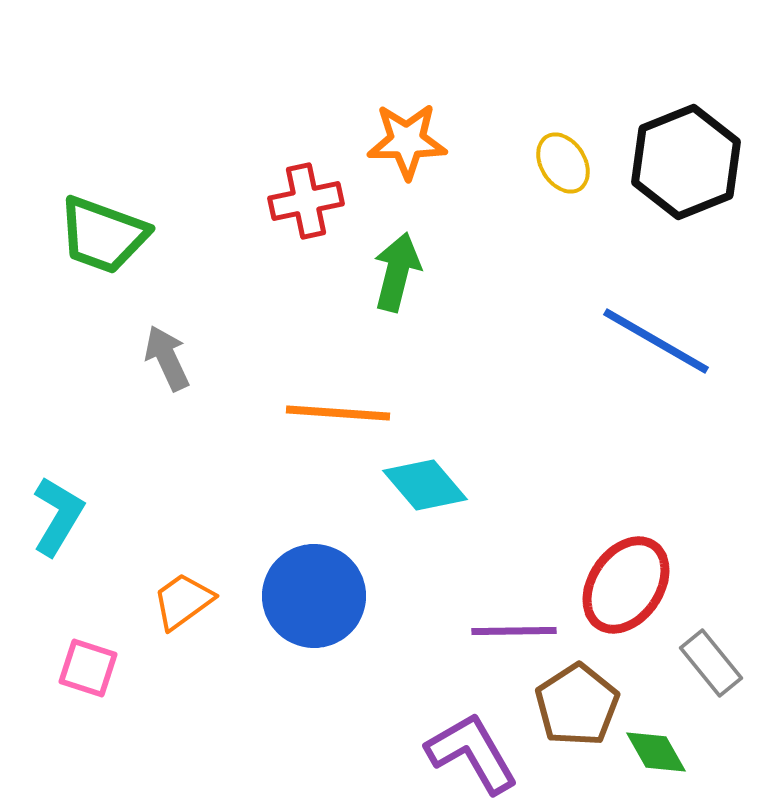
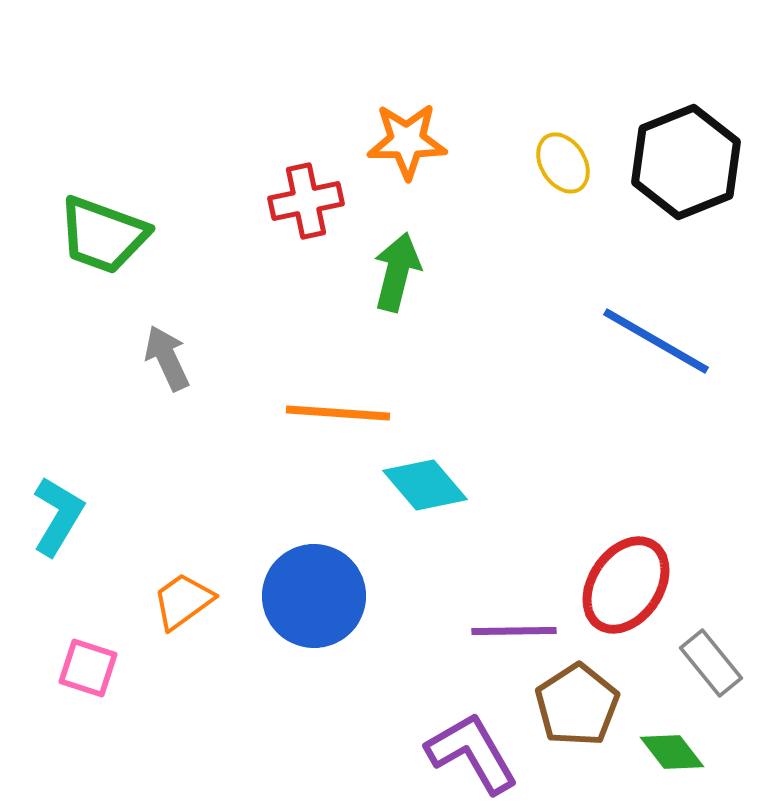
green diamond: moved 16 px right; rotated 8 degrees counterclockwise
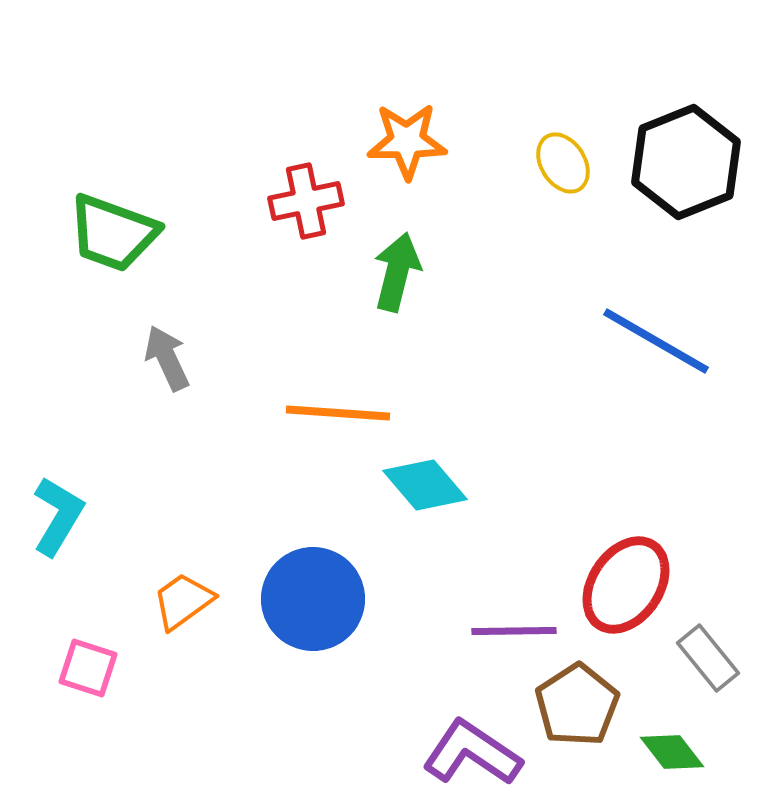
green trapezoid: moved 10 px right, 2 px up
blue circle: moved 1 px left, 3 px down
gray rectangle: moved 3 px left, 5 px up
purple L-shape: rotated 26 degrees counterclockwise
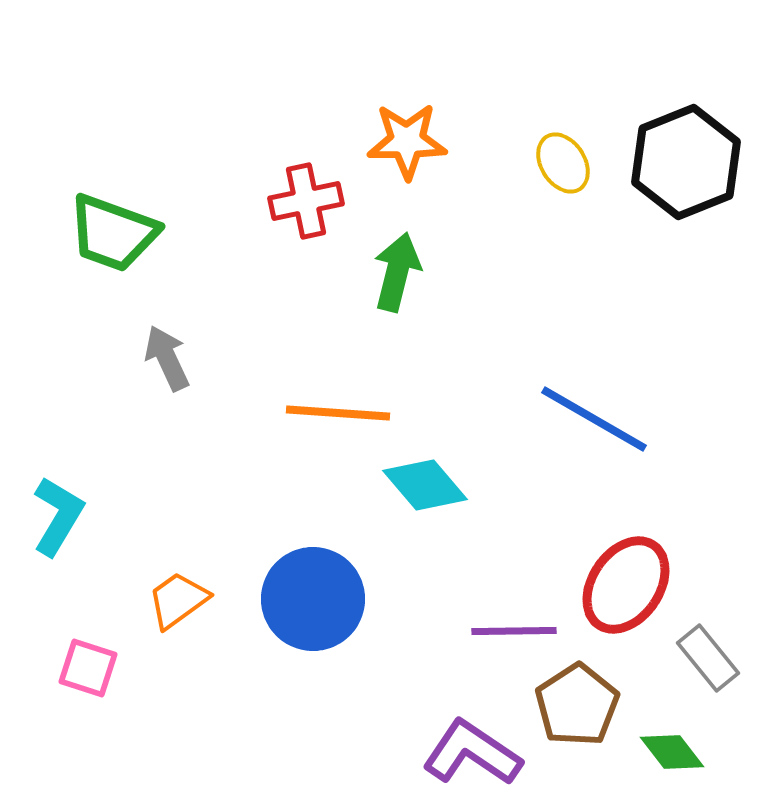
blue line: moved 62 px left, 78 px down
orange trapezoid: moved 5 px left, 1 px up
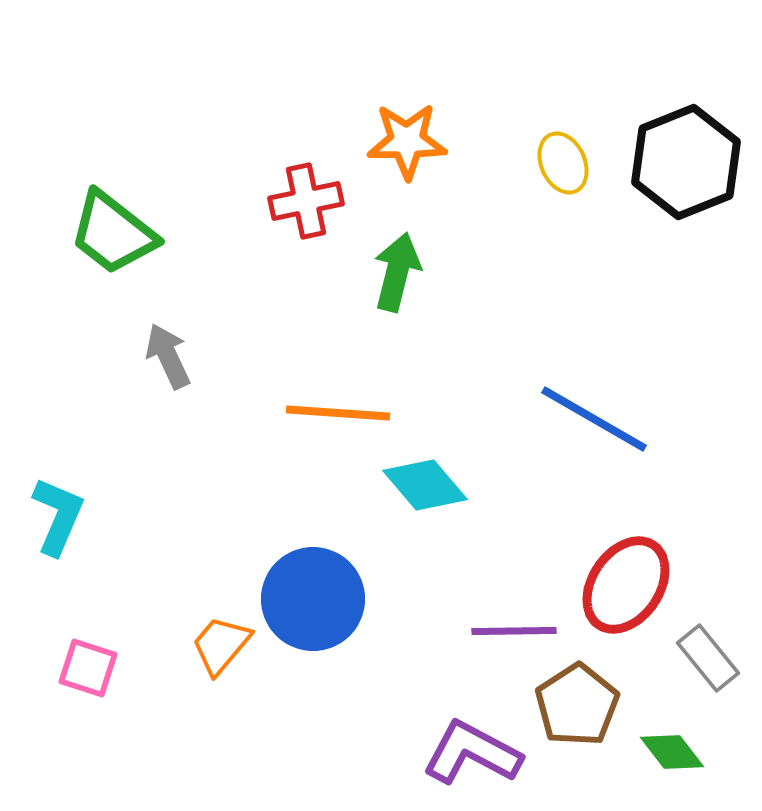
yellow ellipse: rotated 8 degrees clockwise
green trapezoid: rotated 18 degrees clockwise
gray arrow: moved 1 px right, 2 px up
cyan L-shape: rotated 8 degrees counterclockwise
orange trapezoid: moved 43 px right, 45 px down; rotated 14 degrees counterclockwise
purple L-shape: rotated 6 degrees counterclockwise
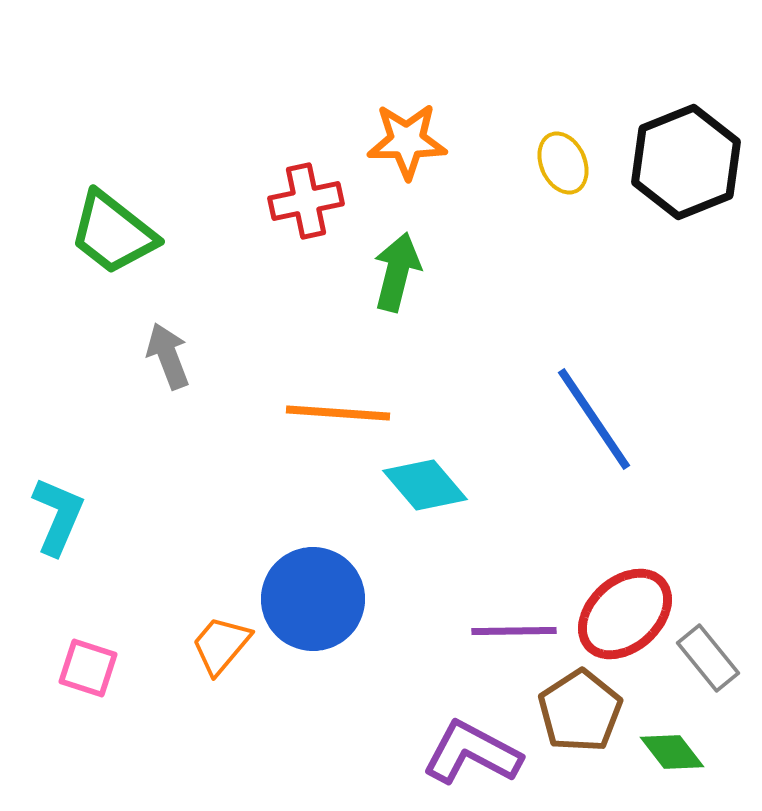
gray arrow: rotated 4 degrees clockwise
blue line: rotated 26 degrees clockwise
red ellipse: moved 1 px left, 29 px down; rotated 14 degrees clockwise
brown pentagon: moved 3 px right, 6 px down
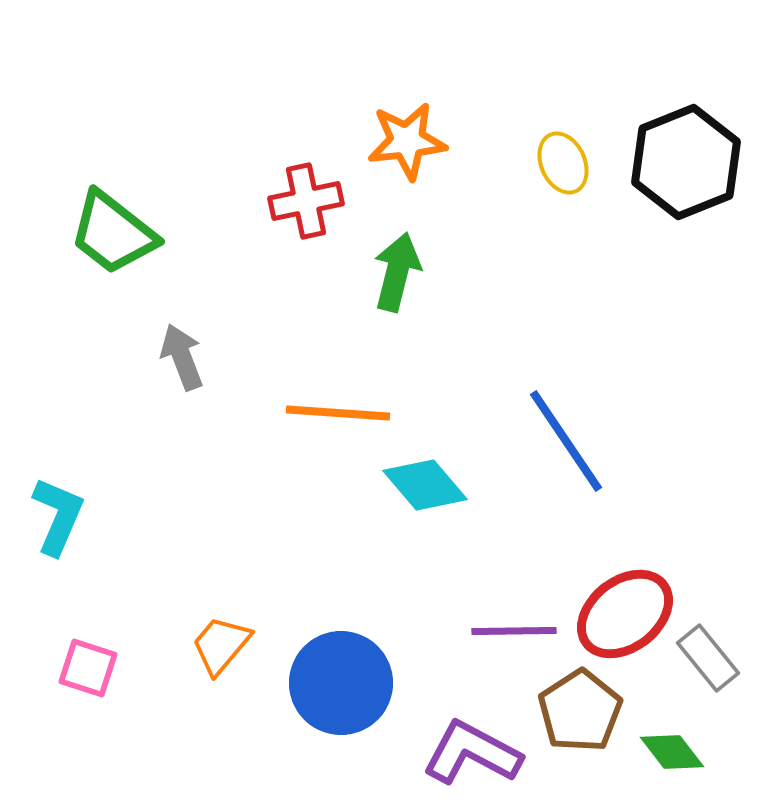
orange star: rotated 6 degrees counterclockwise
gray arrow: moved 14 px right, 1 px down
blue line: moved 28 px left, 22 px down
blue circle: moved 28 px right, 84 px down
red ellipse: rotated 4 degrees clockwise
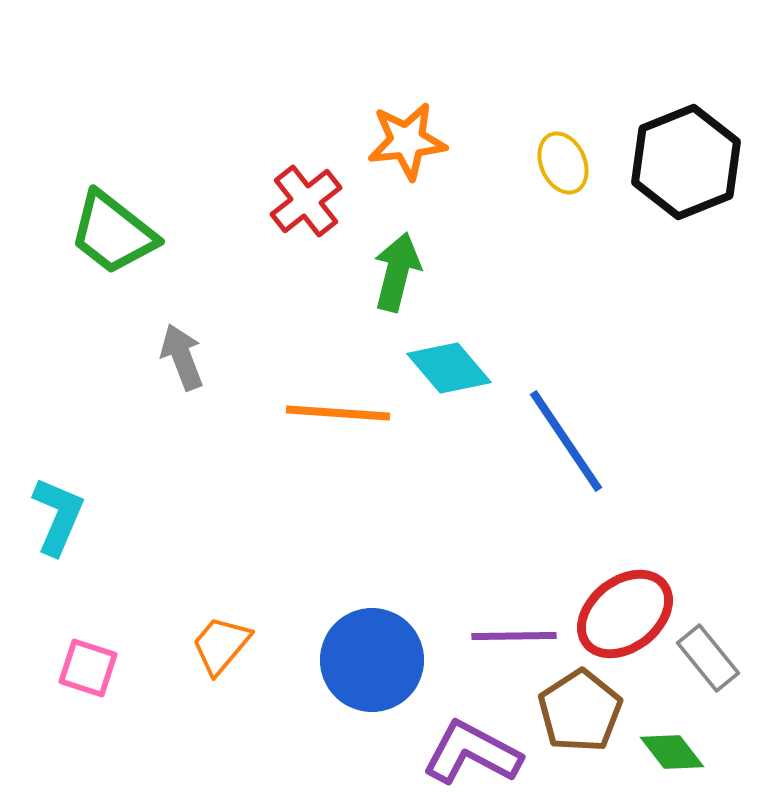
red cross: rotated 26 degrees counterclockwise
cyan diamond: moved 24 px right, 117 px up
purple line: moved 5 px down
blue circle: moved 31 px right, 23 px up
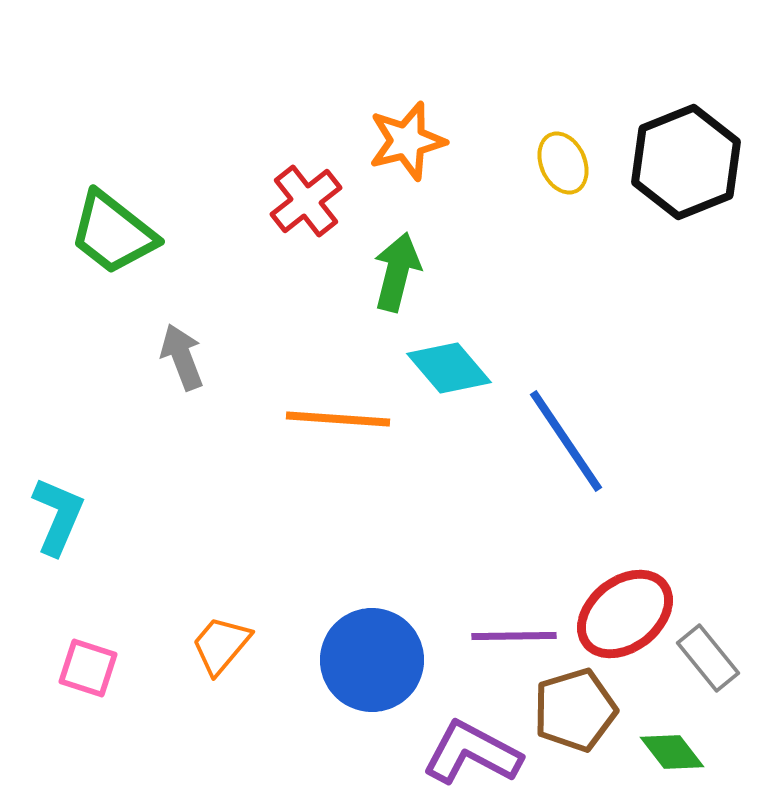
orange star: rotated 8 degrees counterclockwise
orange line: moved 6 px down
brown pentagon: moved 5 px left, 1 px up; rotated 16 degrees clockwise
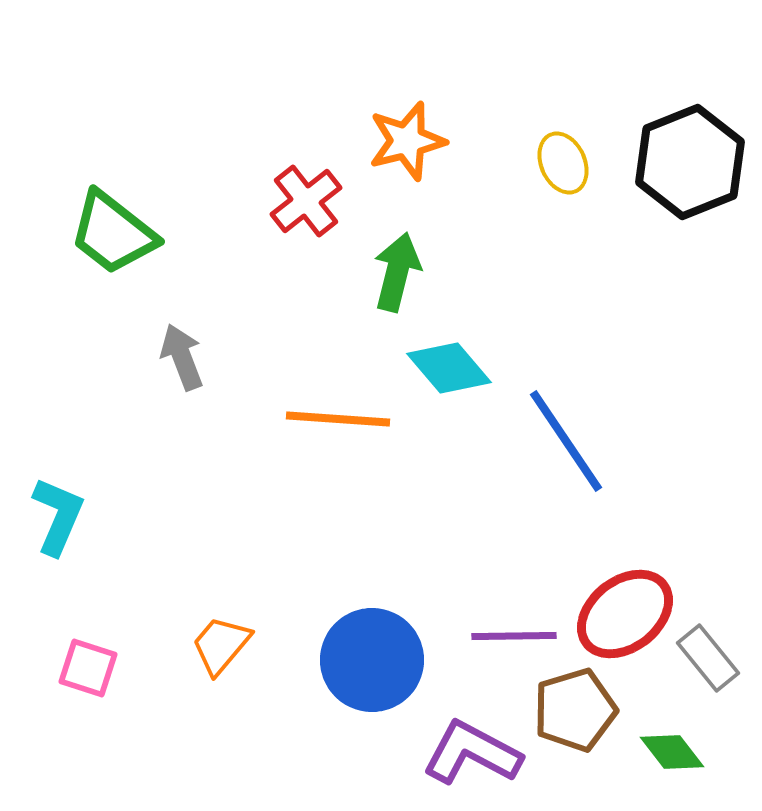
black hexagon: moved 4 px right
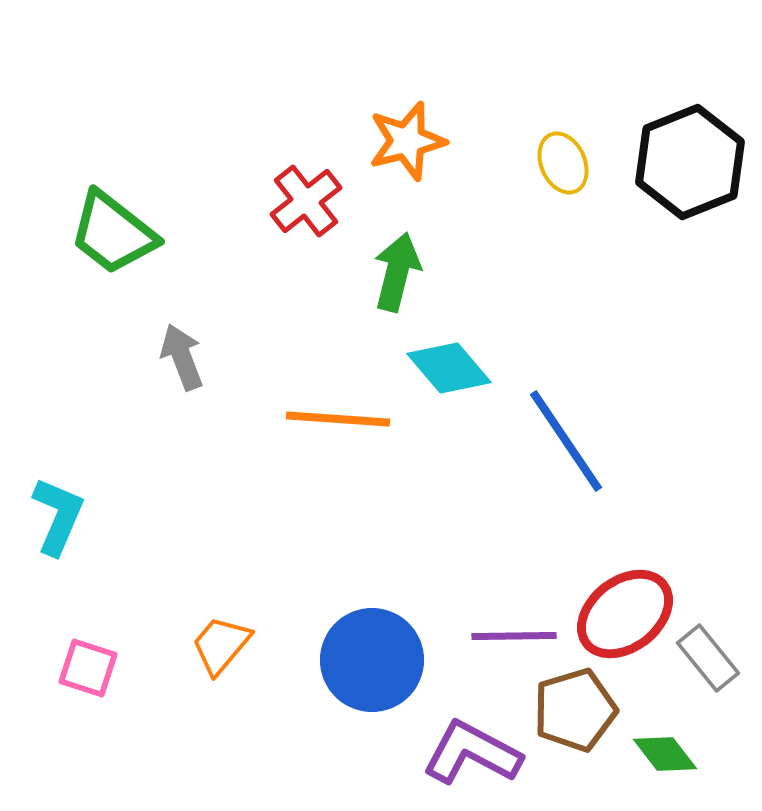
green diamond: moved 7 px left, 2 px down
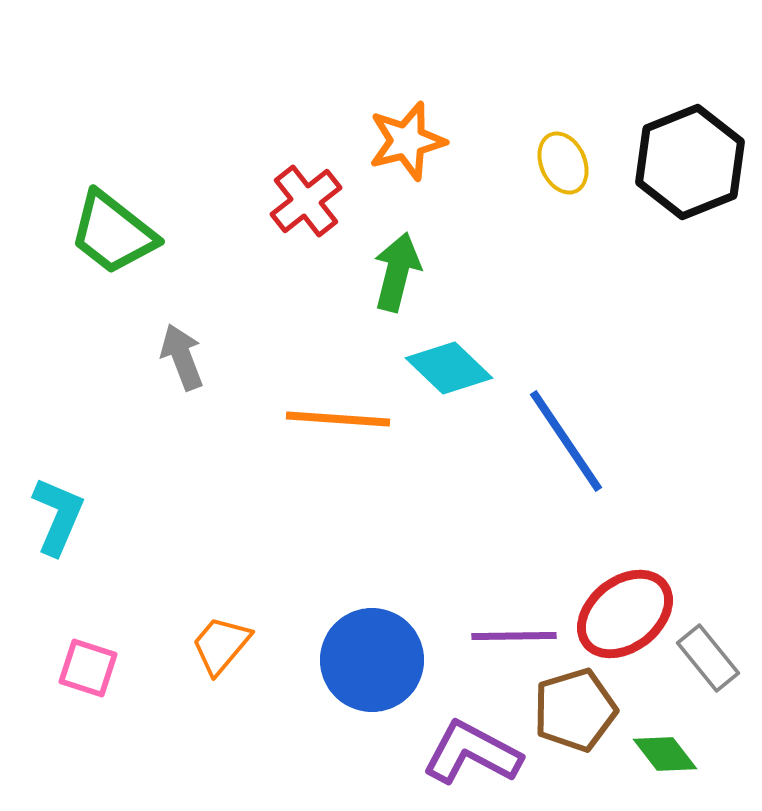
cyan diamond: rotated 6 degrees counterclockwise
